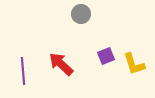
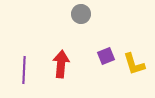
red arrow: rotated 52 degrees clockwise
purple line: moved 1 px right, 1 px up; rotated 8 degrees clockwise
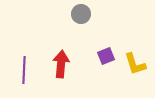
yellow L-shape: moved 1 px right
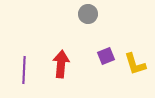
gray circle: moved 7 px right
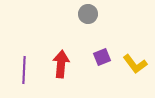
purple square: moved 4 px left, 1 px down
yellow L-shape: rotated 20 degrees counterclockwise
